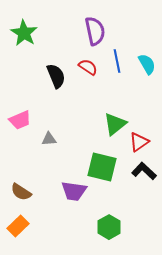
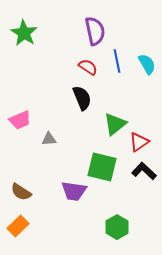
black semicircle: moved 26 px right, 22 px down
green hexagon: moved 8 px right
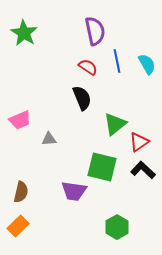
black L-shape: moved 1 px left, 1 px up
brown semicircle: rotated 110 degrees counterclockwise
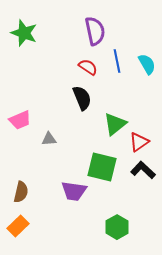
green star: rotated 12 degrees counterclockwise
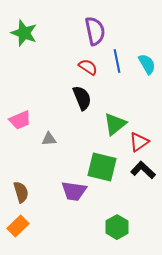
brown semicircle: rotated 30 degrees counterclockwise
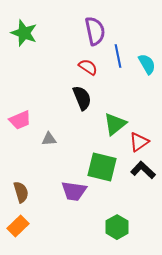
blue line: moved 1 px right, 5 px up
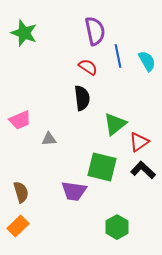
cyan semicircle: moved 3 px up
black semicircle: rotated 15 degrees clockwise
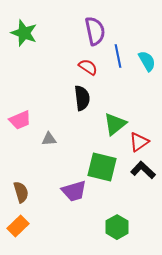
purple trapezoid: rotated 24 degrees counterclockwise
